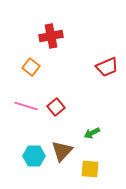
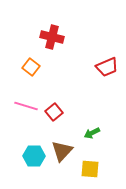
red cross: moved 1 px right, 1 px down; rotated 25 degrees clockwise
red square: moved 2 px left, 5 px down
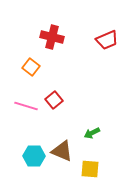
red trapezoid: moved 27 px up
red square: moved 12 px up
brown triangle: rotated 50 degrees counterclockwise
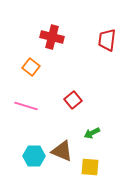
red trapezoid: rotated 120 degrees clockwise
red square: moved 19 px right
yellow square: moved 2 px up
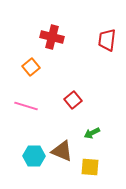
orange square: rotated 12 degrees clockwise
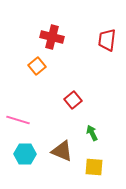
orange square: moved 6 px right, 1 px up
pink line: moved 8 px left, 14 px down
green arrow: rotated 91 degrees clockwise
cyan hexagon: moved 9 px left, 2 px up
yellow square: moved 4 px right
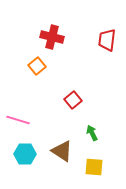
brown triangle: rotated 10 degrees clockwise
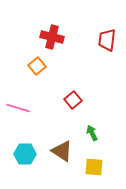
pink line: moved 12 px up
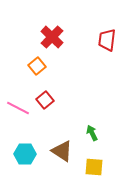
red cross: rotated 30 degrees clockwise
red square: moved 28 px left
pink line: rotated 10 degrees clockwise
